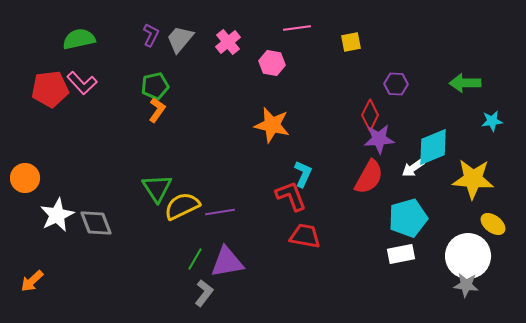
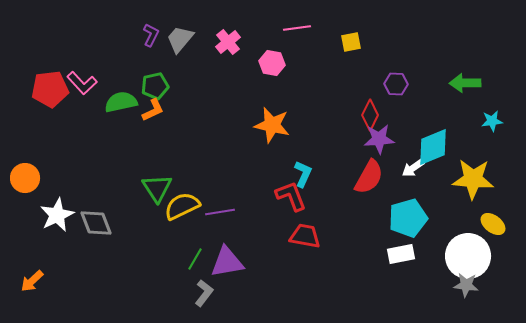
green semicircle: moved 42 px right, 63 px down
orange L-shape: moved 4 px left; rotated 30 degrees clockwise
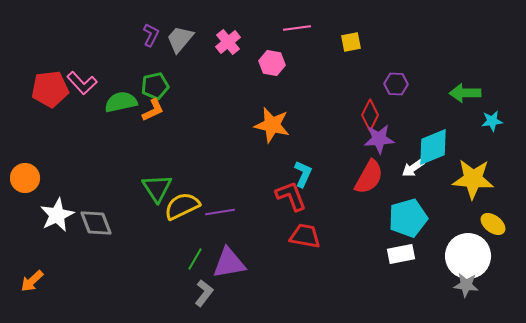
green arrow: moved 10 px down
purple triangle: moved 2 px right, 1 px down
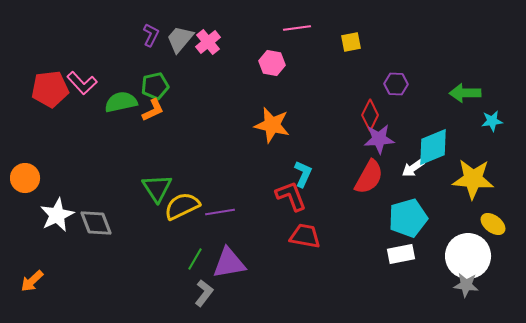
pink cross: moved 20 px left
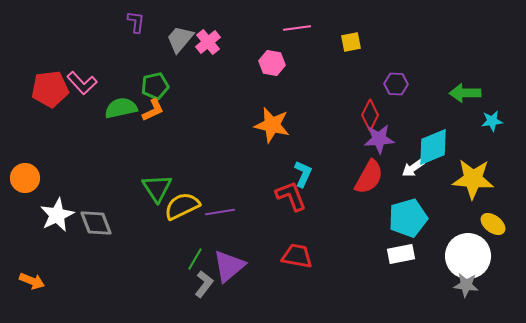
purple L-shape: moved 15 px left, 13 px up; rotated 20 degrees counterclockwise
green semicircle: moved 6 px down
red trapezoid: moved 8 px left, 20 px down
purple triangle: moved 3 px down; rotated 30 degrees counterclockwise
orange arrow: rotated 115 degrees counterclockwise
gray L-shape: moved 9 px up
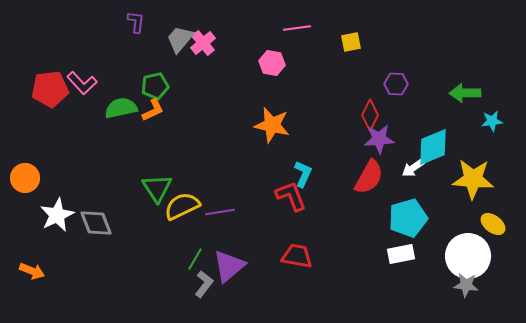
pink cross: moved 5 px left, 1 px down
orange arrow: moved 10 px up
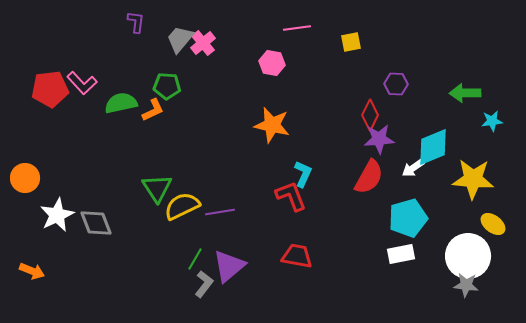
green pentagon: moved 12 px right; rotated 16 degrees clockwise
green semicircle: moved 5 px up
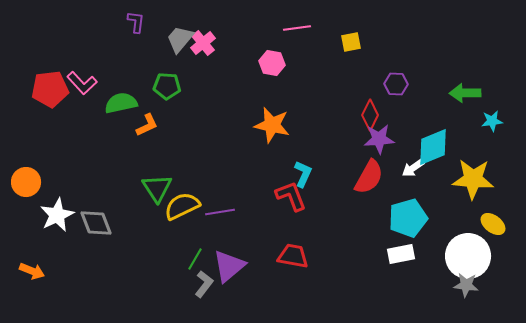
orange L-shape: moved 6 px left, 15 px down
orange circle: moved 1 px right, 4 px down
red trapezoid: moved 4 px left
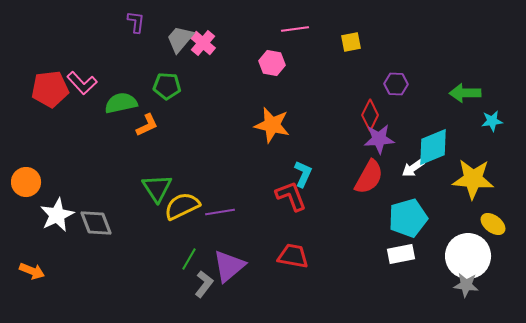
pink line: moved 2 px left, 1 px down
pink cross: rotated 10 degrees counterclockwise
green line: moved 6 px left
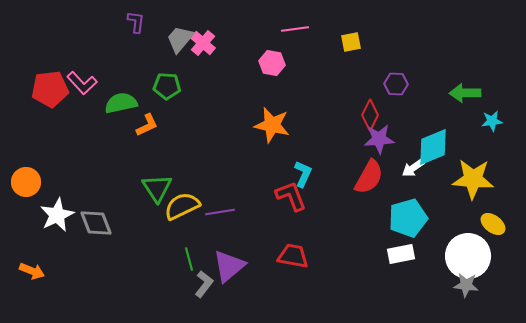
green line: rotated 45 degrees counterclockwise
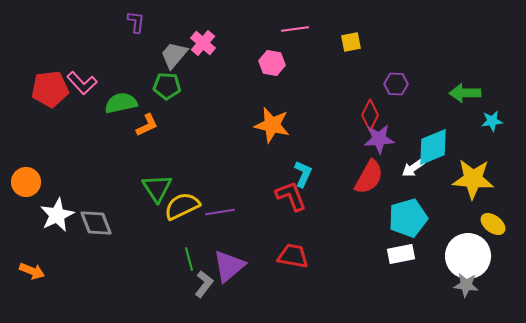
gray trapezoid: moved 6 px left, 16 px down
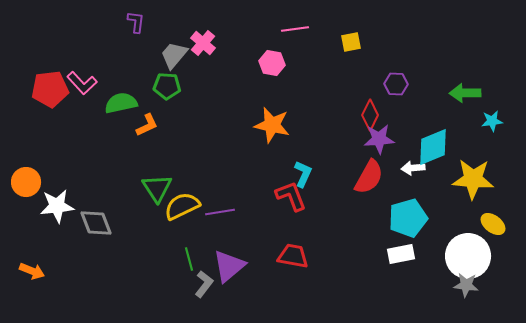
white arrow: rotated 30 degrees clockwise
white star: moved 9 px up; rotated 20 degrees clockwise
